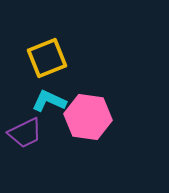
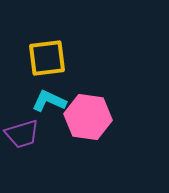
yellow square: rotated 15 degrees clockwise
purple trapezoid: moved 3 px left, 1 px down; rotated 9 degrees clockwise
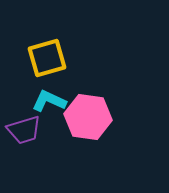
yellow square: rotated 9 degrees counterclockwise
purple trapezoid: moved 2 px right, 4 px up
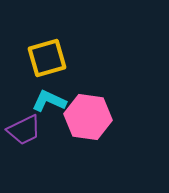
purple trapezoid: rotated 9 degrees counterclockwise
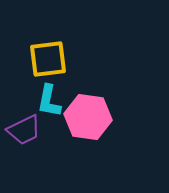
yellow square: moved 1 px right, 1 px down; rotated 9 degrees clockwise
cyan L-shape: rotated 104 degrees counterclockwise
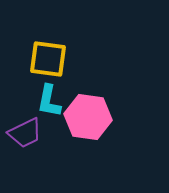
yellow square: rotated 15 degrees clockwise
purple trapezoid: moved 1 px right, 3 px down
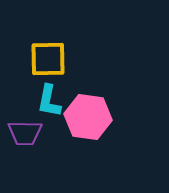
yellow square: rotated 9 degrees counterclockwise
purple trapezoid: rotated 27 degrees clockwise
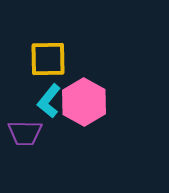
cyan L-shape: rotated 28 degrees clockwise
pink hexagon: moved 4 px left, 15 px up; rotated 21 degrees clockwise
